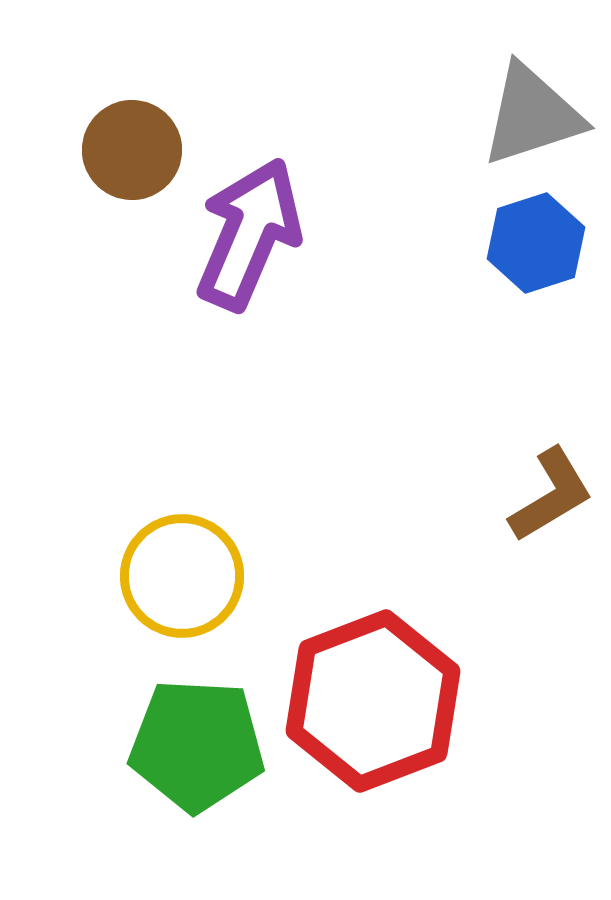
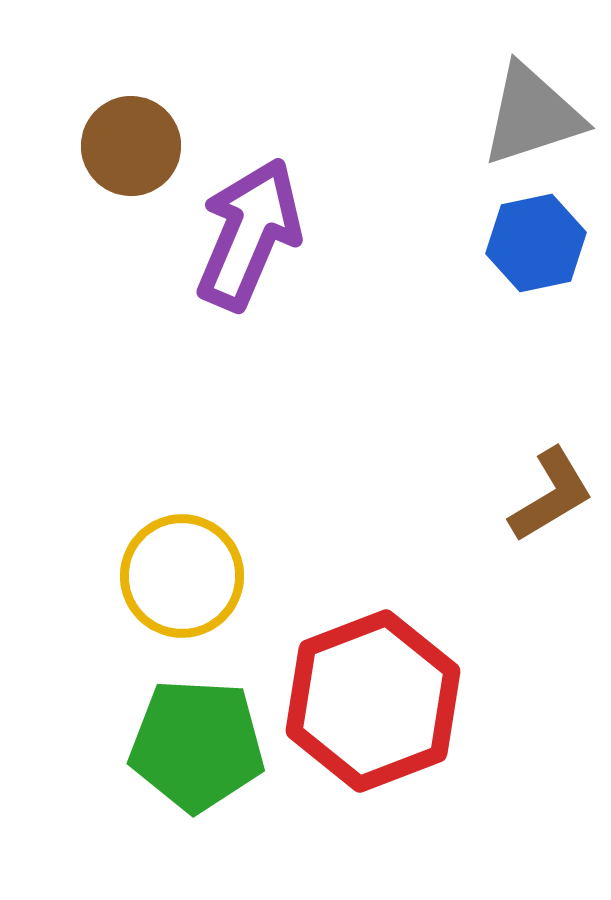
brown circle: moved 1 px left, 4 px up
blue hexagon: rotated 6 degrees clockwise
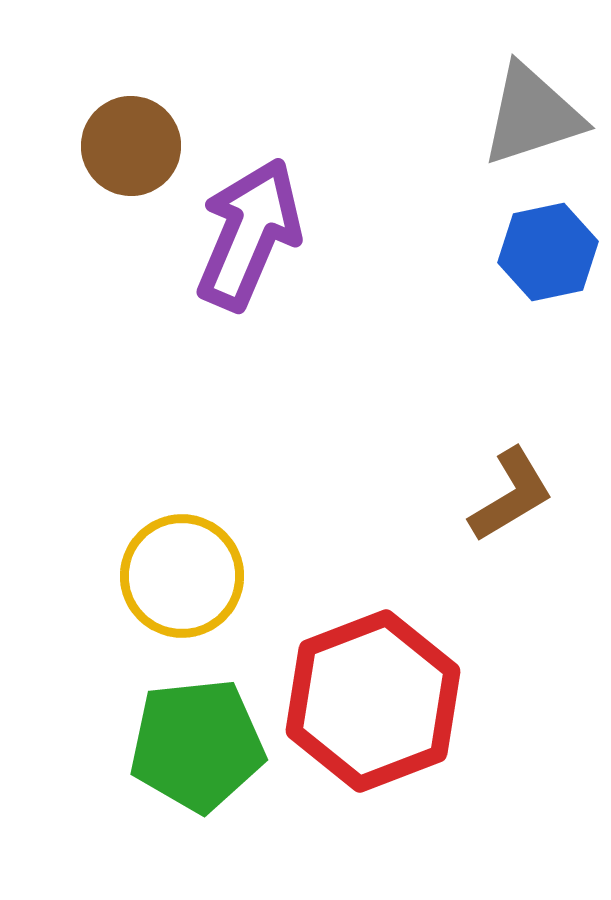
blue hexagon: moved 12 px right, 9 px down
brown L-shape: moved 40 px left
green pentagon: rotated 9 degrees counterclockwise
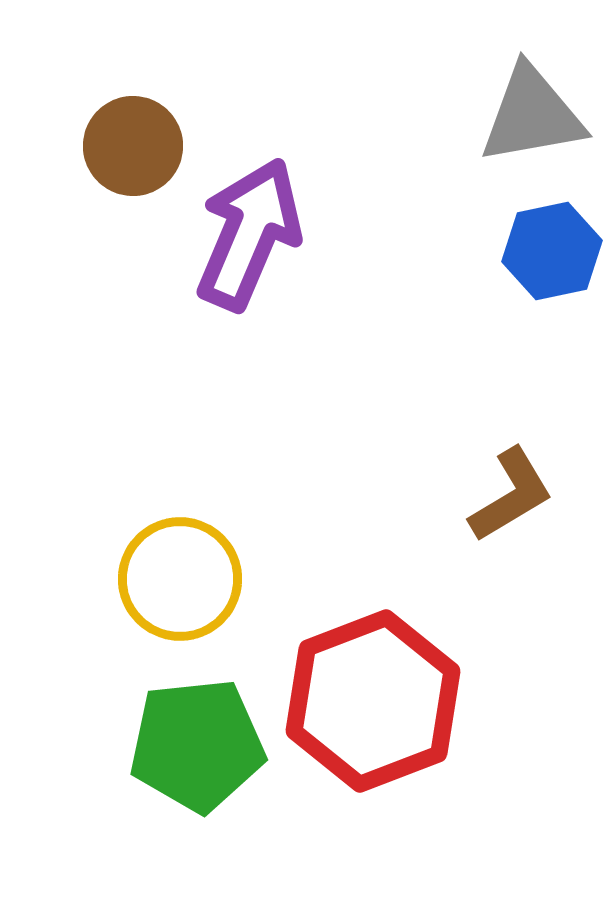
gray triangle: rotated 8 degrees clockwise
brown circle: moved 2 px right
blue hexagon: moved 4 px right, 1 px up
yellow circle: moved 2 px left, 3 px down
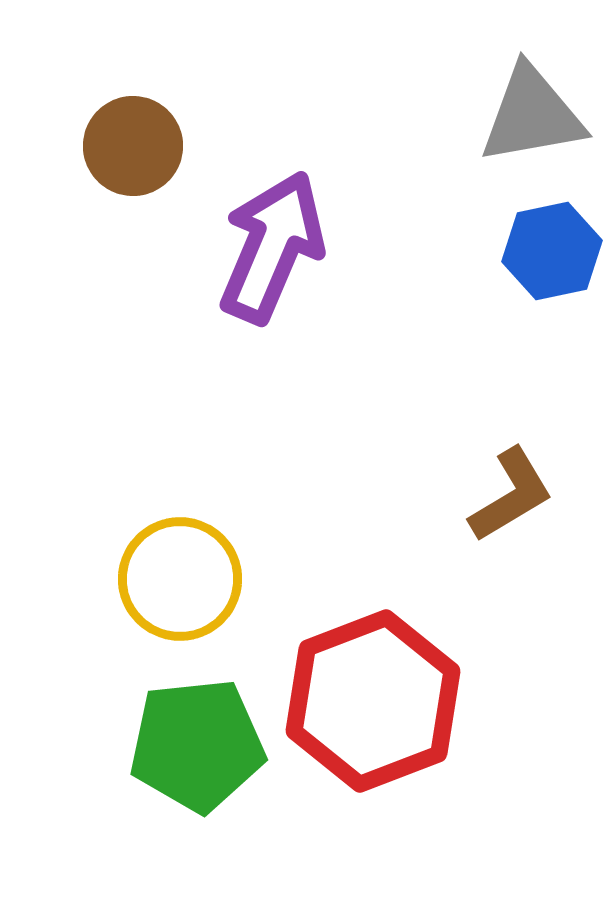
purple arrow: moved 23 px right, 13 px down
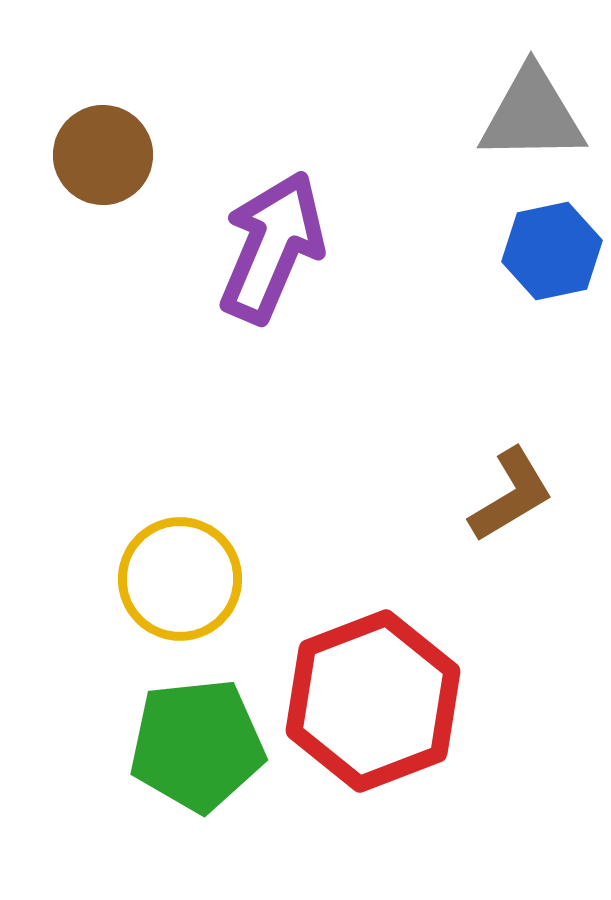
gray triangle: rotated 9 degrees clockwise
brown circle: moved 30 px left, 9 px down
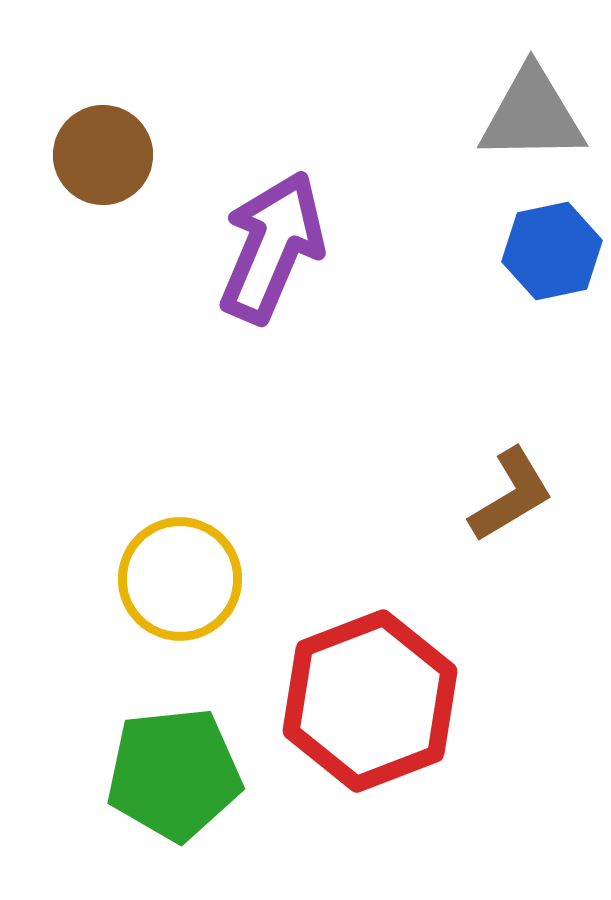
red hexagon: moved 3 px left
green pentagon: moved 23 px left, 29 px down
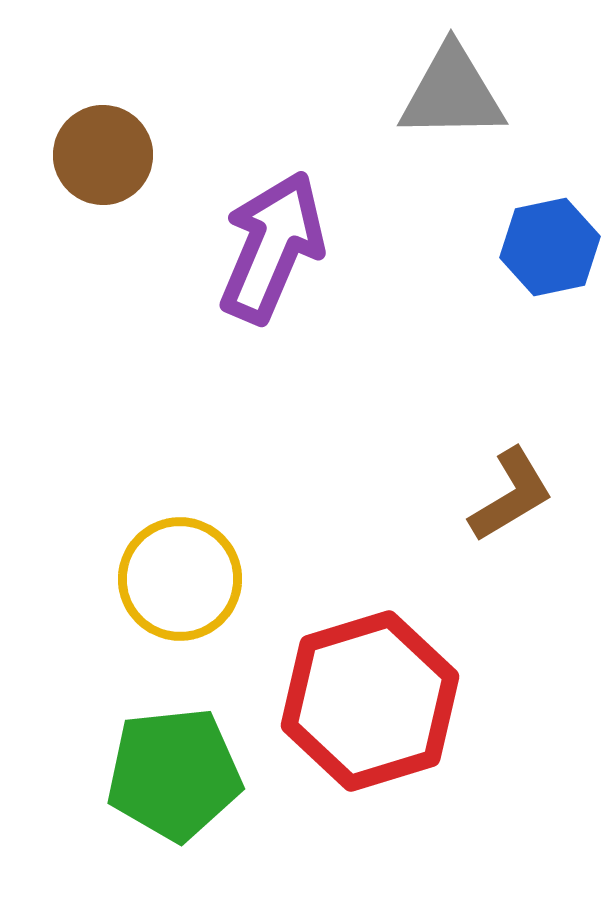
gray triangle: moved 80 px left, 22 px up
blue hexagon: moved 2 px left, 4 px up
red hexagon: rotated 4 degrees clockwise
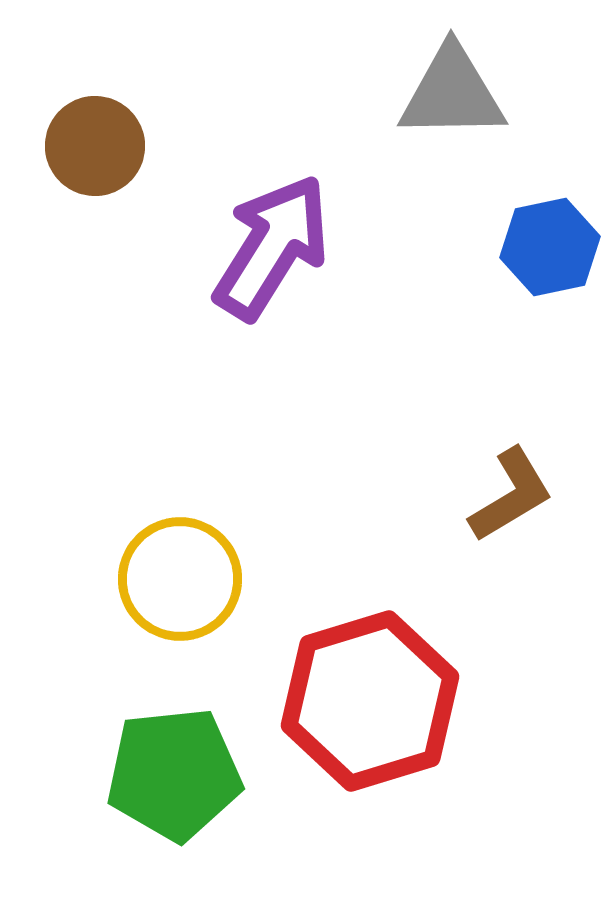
brown circle: moved 8 px left, 9 px up
purple arrow: rotated 9 degrees clockwise
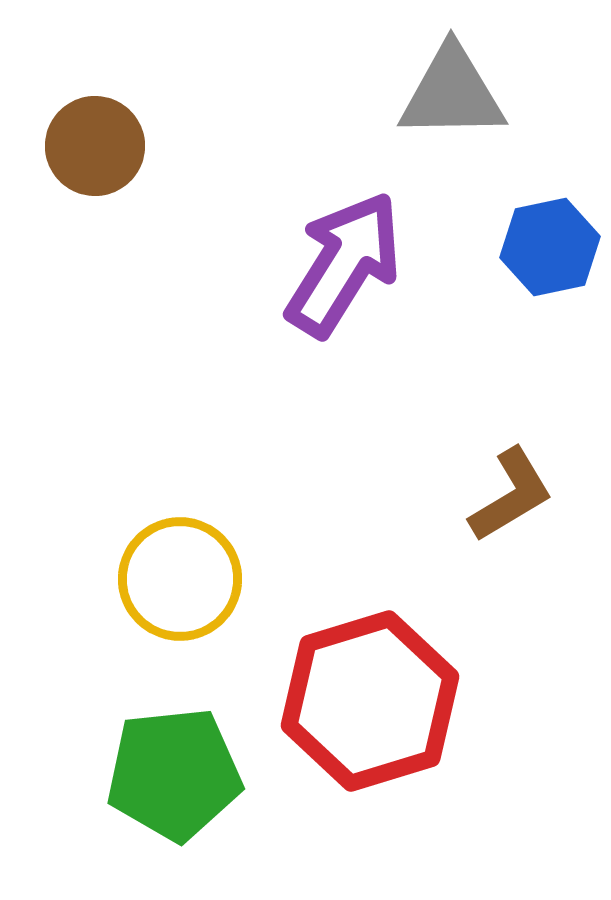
purple arrow: moved 72 px right, 17 px down
